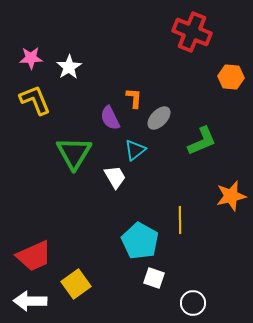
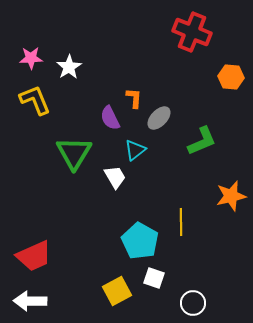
yellow line: moved 1 px right, 2 px down
yellow square: moved 41 px right, 7 px down; rotated 8 degrees clockwise
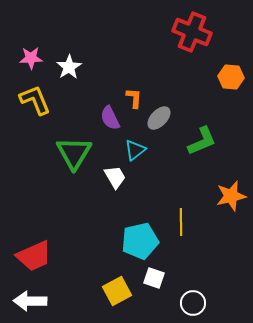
cyan pentagon: rotated 30 degrees clockwise
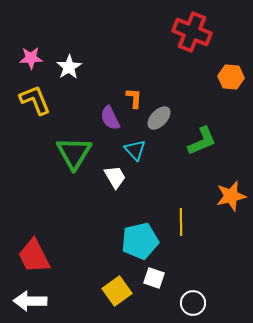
cyan triangle: rotated 35 degrees counterclockwise
red trapezoid: rotated 87 degrees clockwise
yellow square: rotated 8 degrees counterclockwise
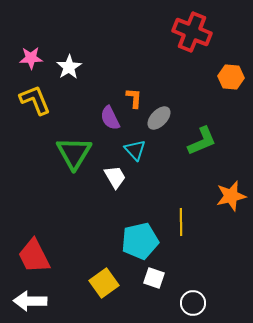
yellow square: moved 13 px left, 8 px up
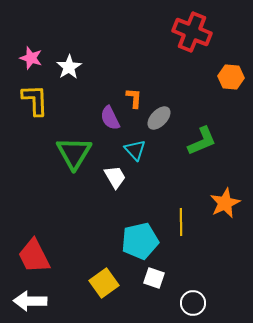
pink star: rotated 20 degrees clockwise
yellow L-shape: rotated 20 degrees clockwise
orange star: moved 6 px left, 7 px down; rotated 12 degrees counterclockwise
